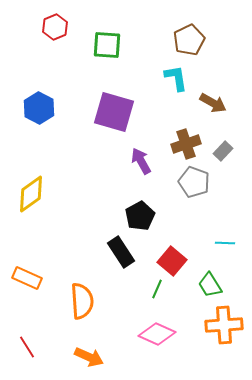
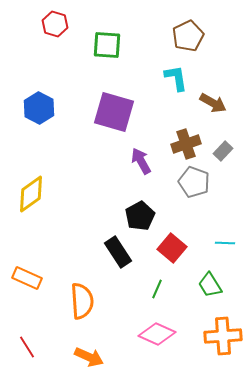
red hexagon: moved 3 px up; rotated 20 degrees counterclockwise
brown pentagon: moved 1 px left, 4 px up
black rectangle: moved 3 px left
red square: moved 13 px up
orange cross: moved 1 px left, 11 px down
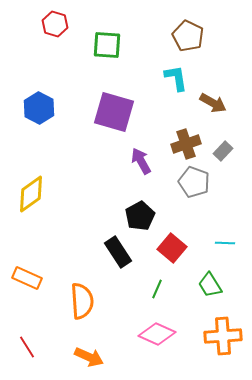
brown pentagon: rotated 20 degrees counterclockwise
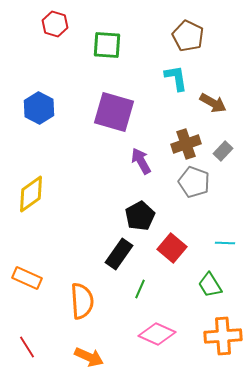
black rectangle: moved 1 px right, 2 px down; rotated 68 degrees clockwise
green line: moved 17 px left
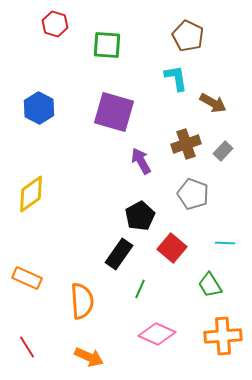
gray pentagon: moved 1 px left, 12 px down
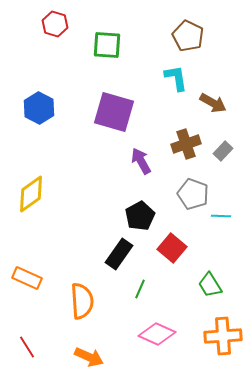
cyan line: moved 4 px left, 27 px up
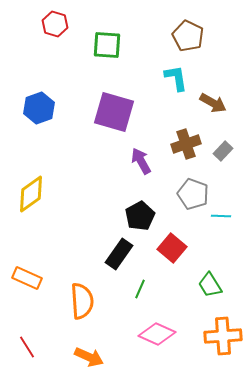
blue hexagon: rotated 12 degrees clockwise
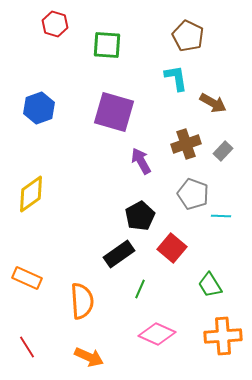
black rectangle: rotated 20 degrees clockwise
